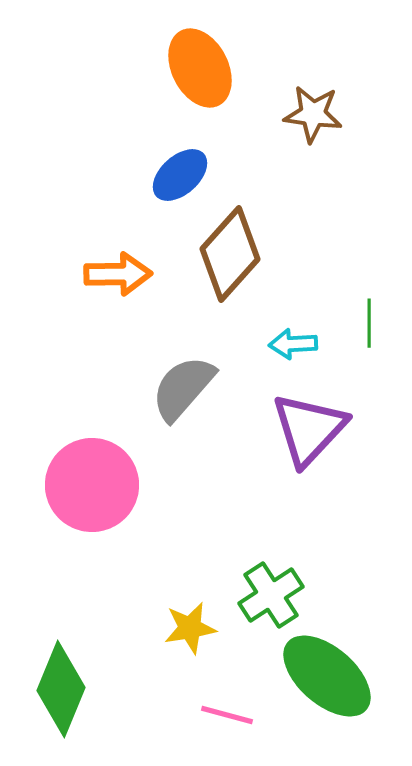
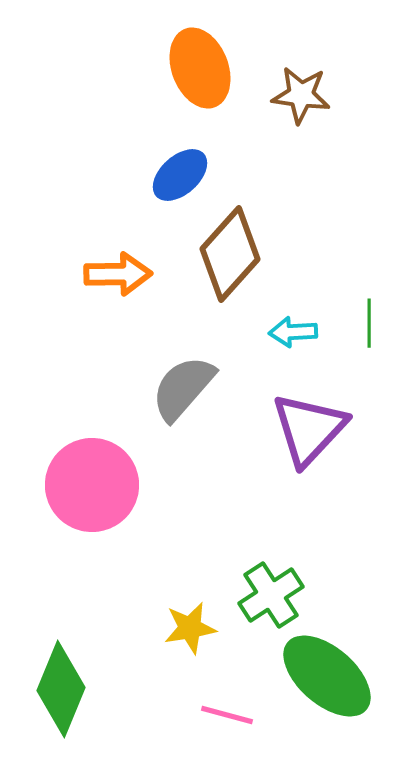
orange ellipse: rotated 6 degrees clockwise
brown star: moved 12 px left, 19 px up
cyan arrow: moved 12 px up
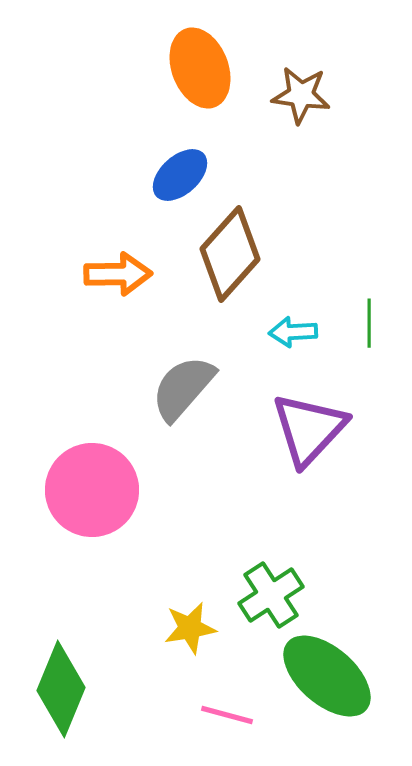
pink circle: moved 5 px down
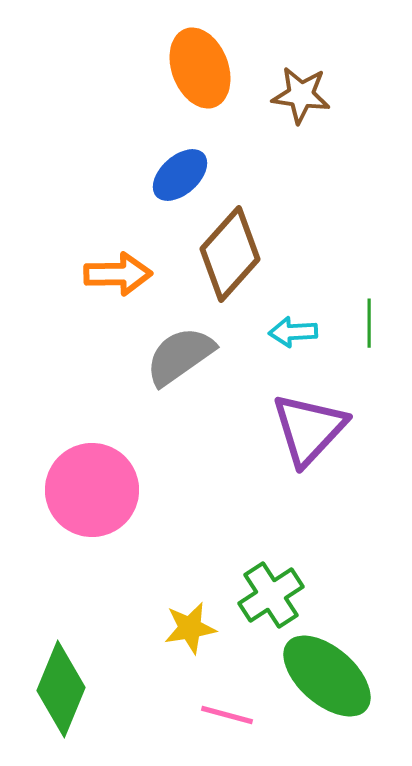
gray semicircle: moved 3 px left, 32 px up; rotated 14 degrees clockwise
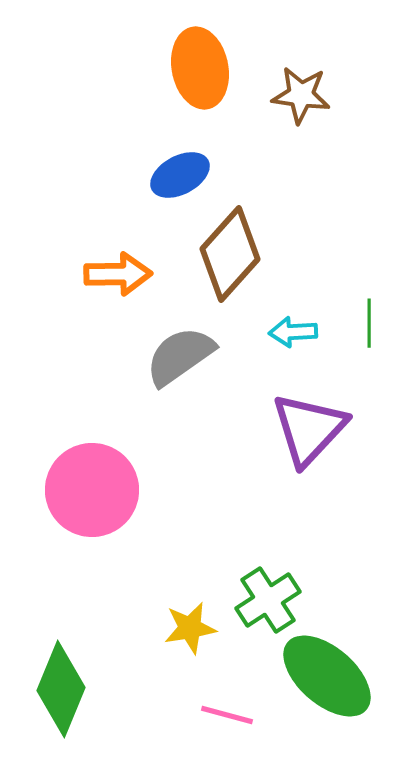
orange ellipse: rotated 10 degrees clockwise
blue ellipse: rotated 14 degrees clockwise
green cross: moved 3 px left, 5 px down
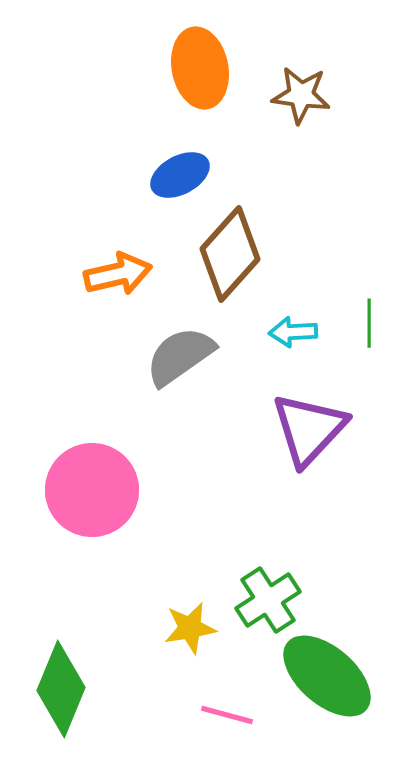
orange arrow: rotated 12 degrees counterclockwise
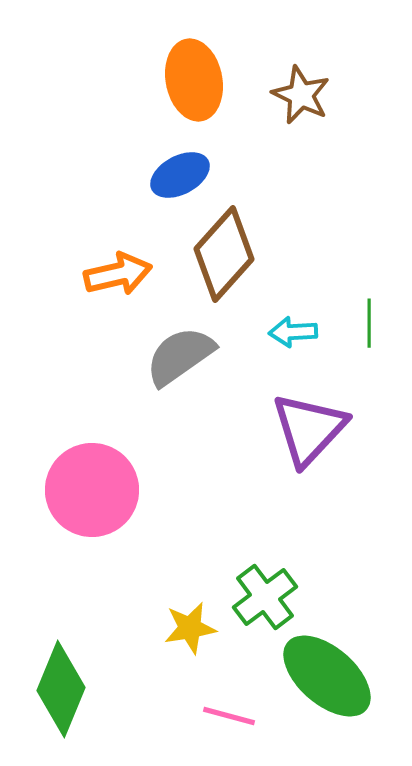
orange ellipse: moved 6 px left, 12 px down
brown star: rotated 18 degrees clockwise
brown diamond: moved 6 px left
green cross: moved 3 px left, 3 px up; rotated 4 degrees counterclockwise
pink line: moved 2 px right, 1 px down
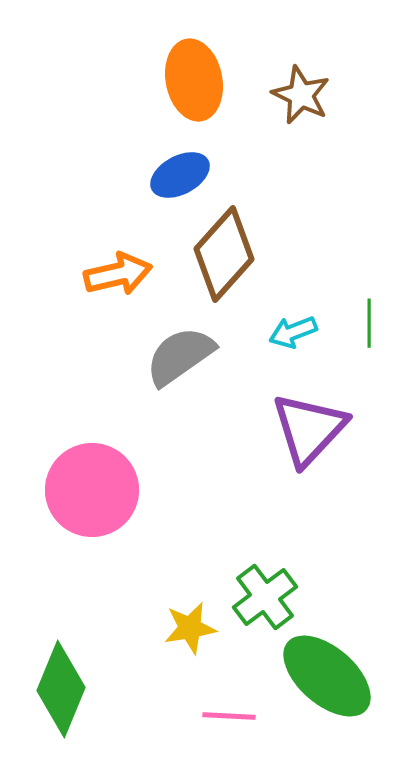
cyan arrow: rotated 18 degrees counterclockwise
pink line: rotated 12 degrees counterclockwise
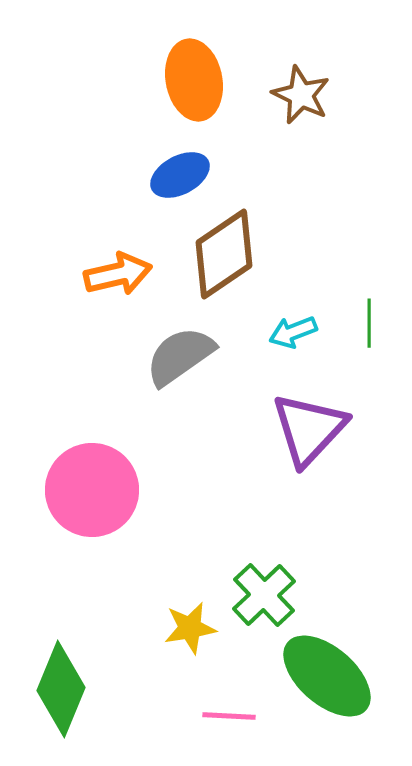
brown diamond: rotated 14 degrees clockwise
green cross: moved 1 px left, 2 px up; rotated 6 degrees counterclockwise
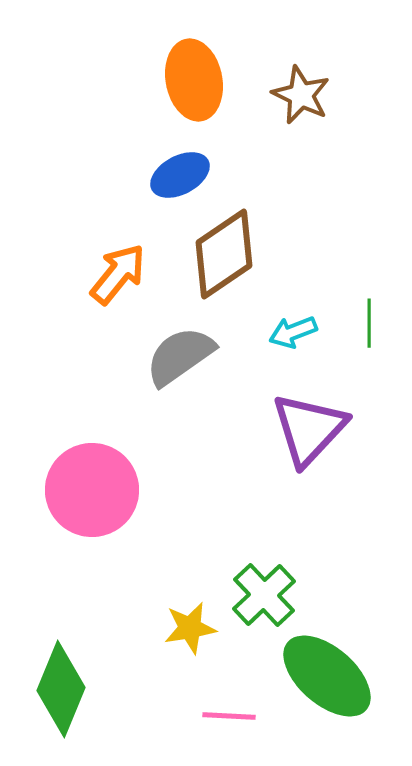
orange arrow: rotated 38 degrees counterclockwise
